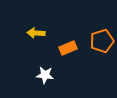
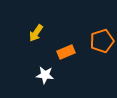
yellow arrow: rotated 60 degrees counterclockwise
orange rectangle: moved 2 px left, 4 px down
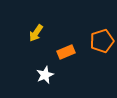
white star: rotated 30 degrees counterclockwise
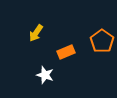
orange pentagon: rotated 20 degrees counterclockwise
white star: rotated 30 degrees counterclockwise
